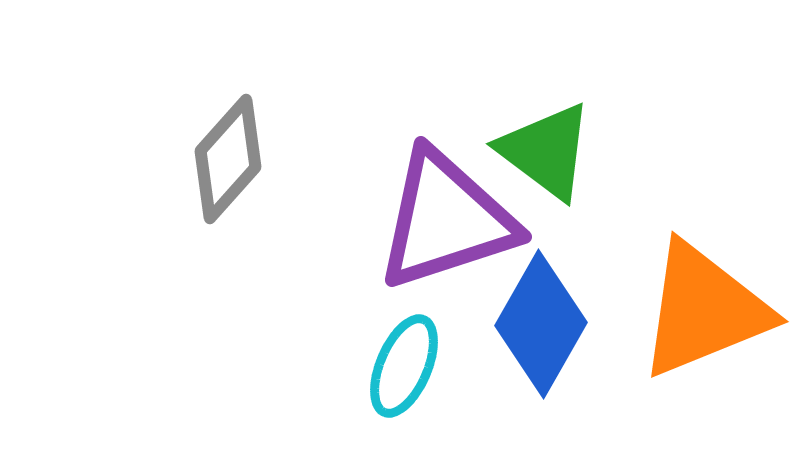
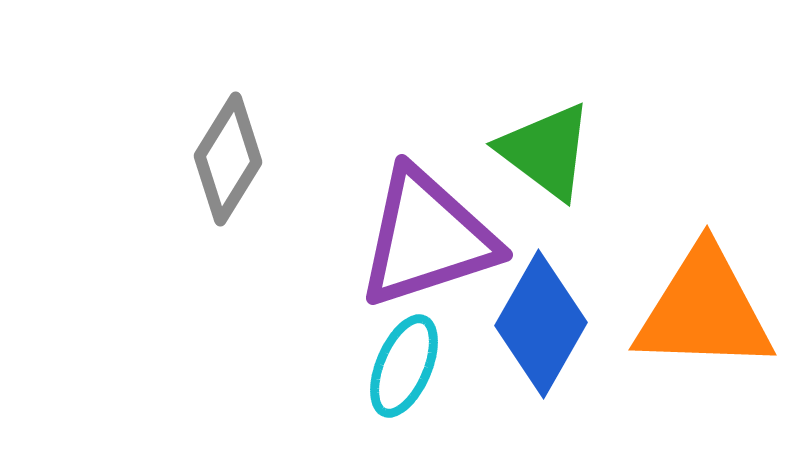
gray diamond: rotated 10 degrees counterclockwise
purple triangle: moved 19 px left, 18 px down
orange triangle: rotated 24 degrees clockwise
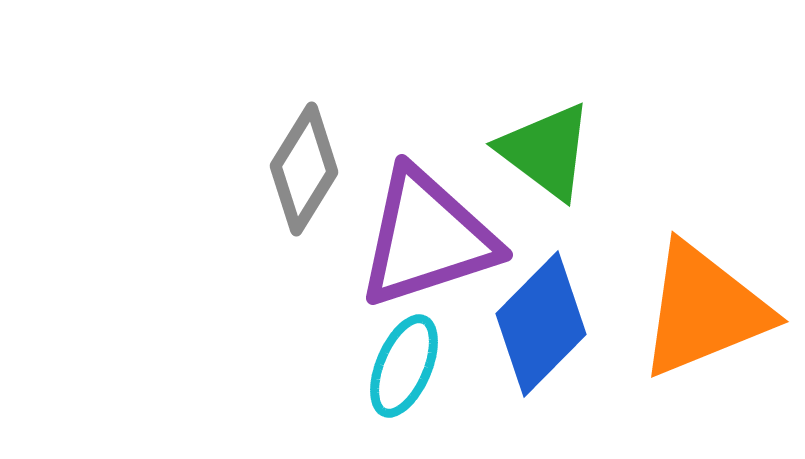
gray diamond: moved 76 px right, 10 px down
orange triangle: rotated 24 degrees counterclockwise
blue diamond: rotated 15 degrees clockwise
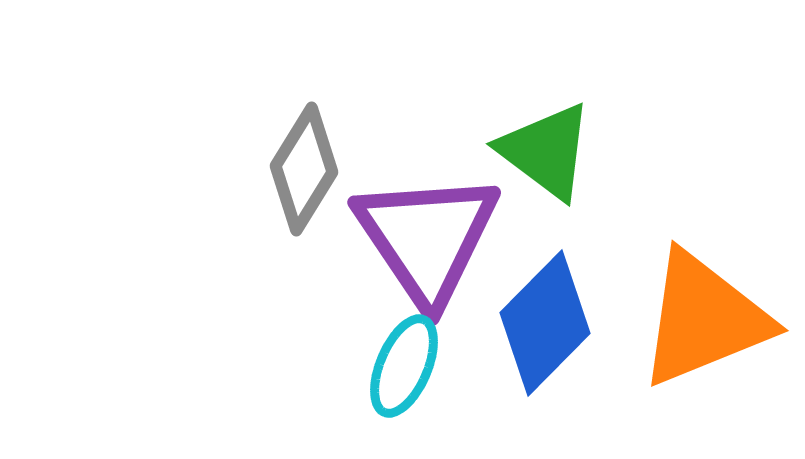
purple triangle: rotated 46 degrees counterclockwise
orange triangle: moved 9 px down
blue diamond: moved 4 px right, 1 px up
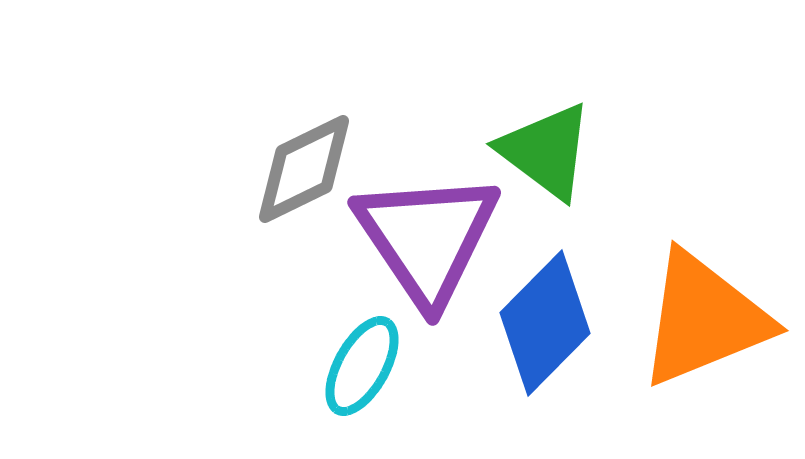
gray diamond: rotated 32 degrees clockwise
cyan ellipse: moved 42 px left; rotated 6 degrees clockwise
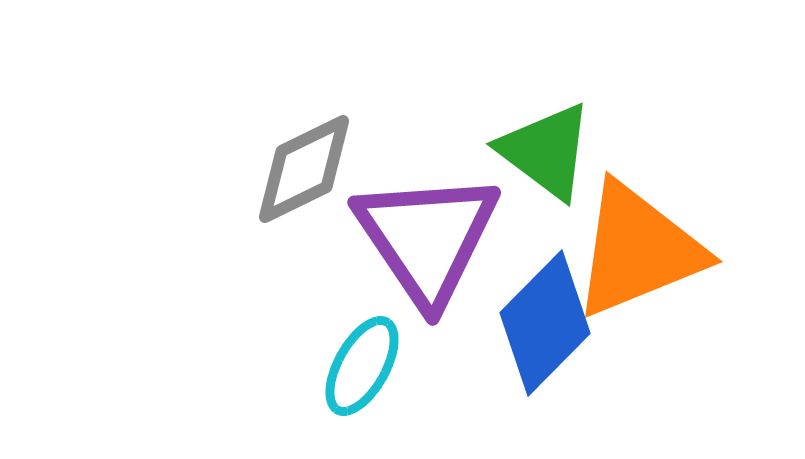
orange triangle: moved 66 px left, 69 px up
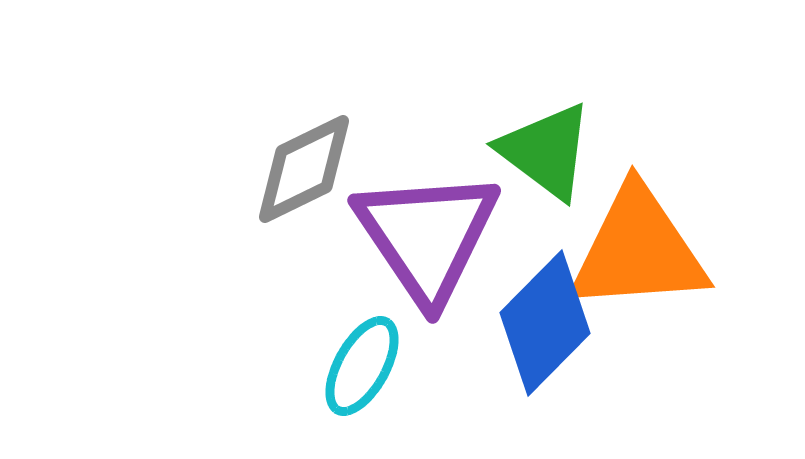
purple triangle: moved 2 px up
orange triangle: rotated 18 degrees clockwise
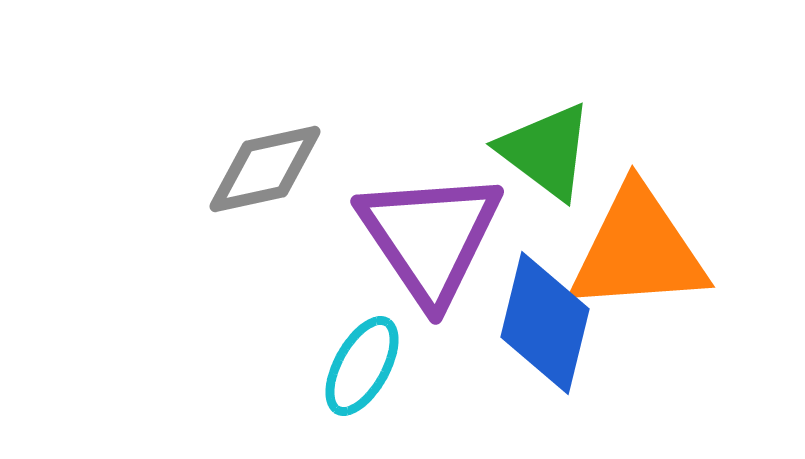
gray diamond: moved 39 px left; rotated 14 degrees clockwise
purple triangle: moved 3 px right, 1 px down
blue diamond: rotated 31 degrees counterclockwise
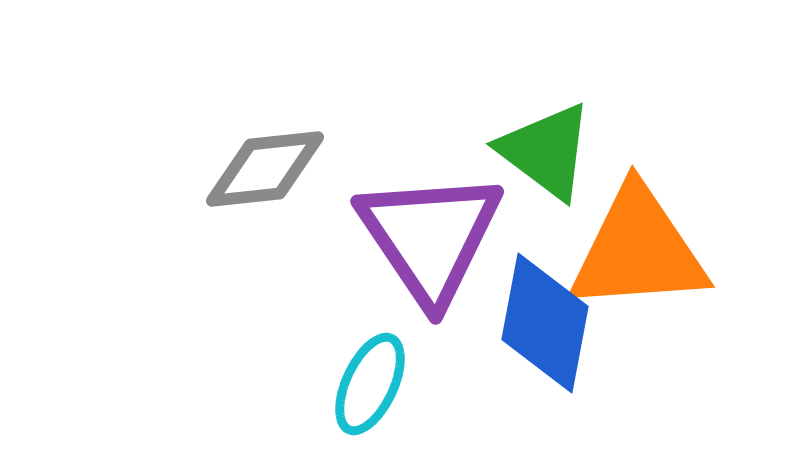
gray diamond: rotated 6 degrees clockwise
blue diamond: rotated 3 degrees counterclockwise
cyan ellipse: moved 8 px right, 18 px down; rotated 4 degrees counterclockwise
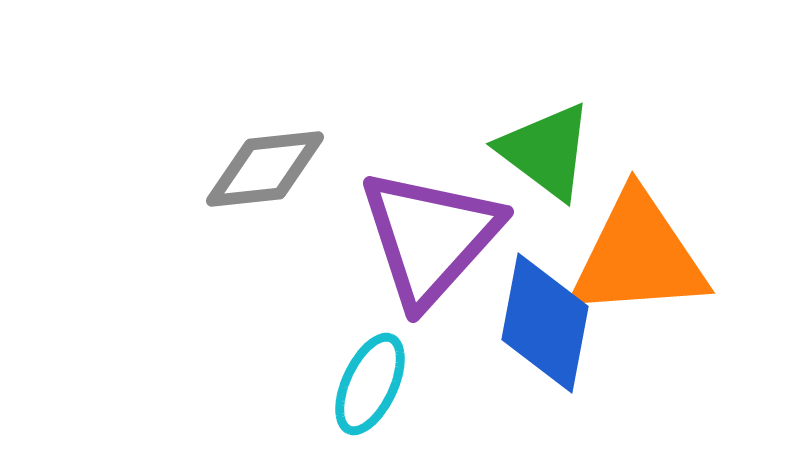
purple triangle: rotated 16 degrees clockwise
orange triangle: moved 6 px down
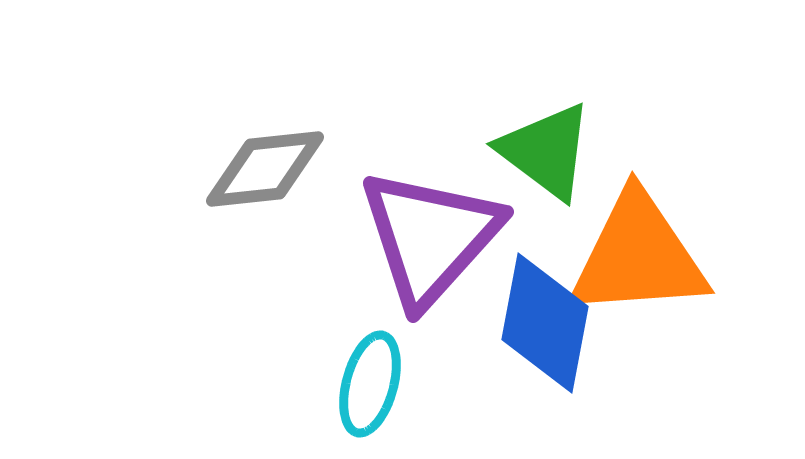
cyan ellipse: rotated 10 degrees counterclockwise
